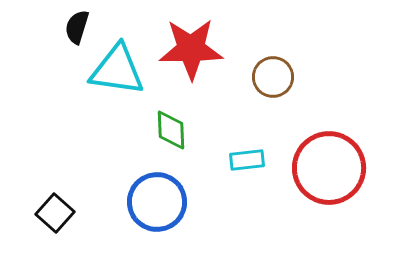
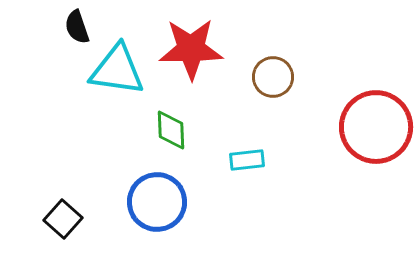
black semicircle: rotated 36 degrees counterclockwise
red circle: moved 47 px right, 41 px up
black square: moved 8 px right, 6 px down
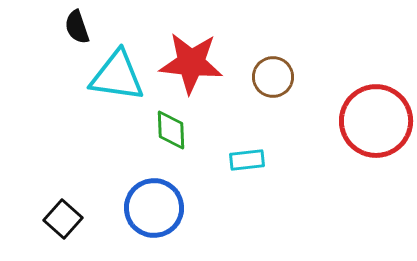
red star: moved 14 px down; rotated 6 degrees clockwise
cyan triangle: moved 6 px down
red circle: moved 6 px up
blue circle: moved 3 px left, 6 px down
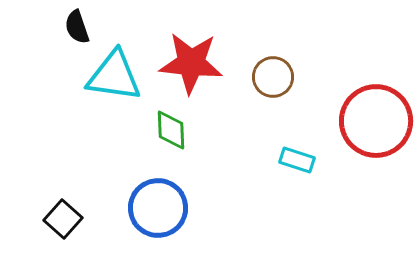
cyan triangle: moved 3 px left
cyan rectangle: moved 50 px right; rotated 24 degrees clockwise
blue circle: moved 4 px right
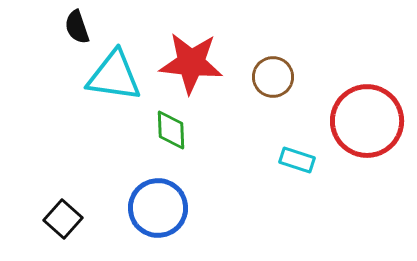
red circle: moved 9 px left
